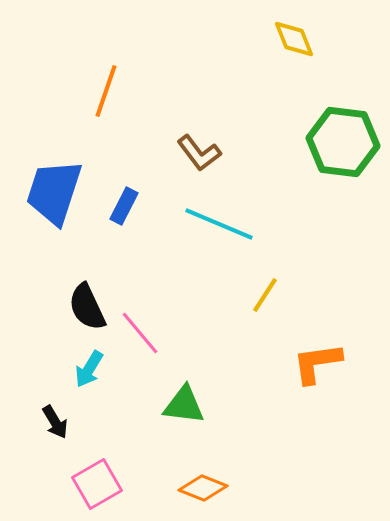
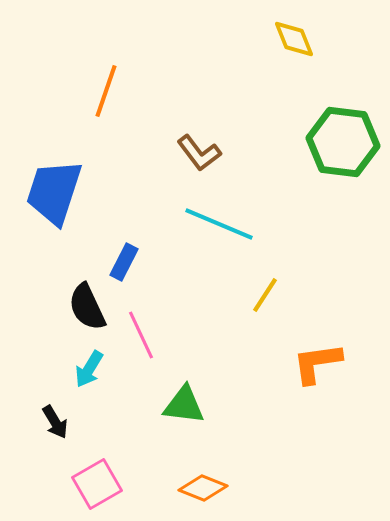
blue rectangle: moved 56 px down
pink line: moved 1 px right, 2 px down; rotated 15 degrees clockwise
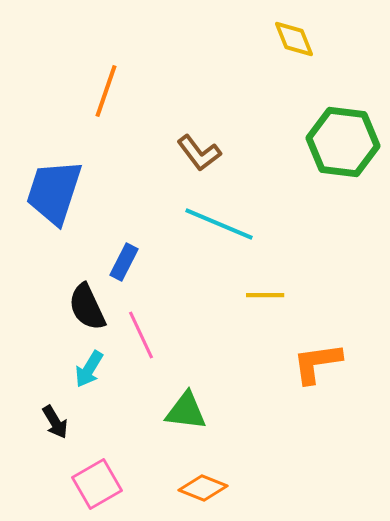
yellow line: rotated 57 degrees clockwise
green triangle: moved 2 px right, 6 px down
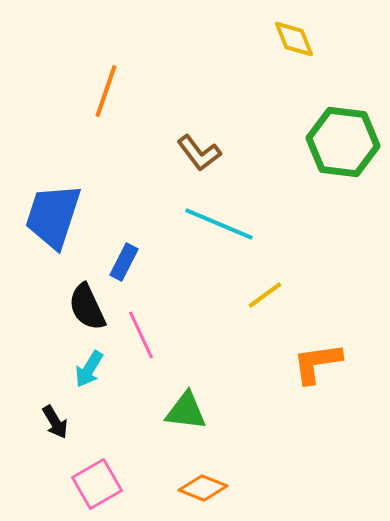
blue trapezoid: moved 1 px left, 24 px down
yellow line: rotated 36 degrees counterclockwise
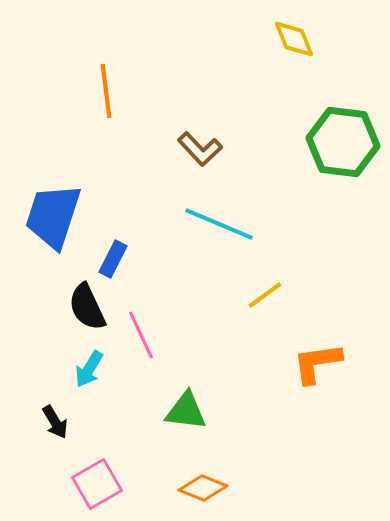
orange line: rotated 26 degrees counterclockwise
brown L-shape: moved 1 px right, 4 px up; rotated 6 degrees counterclockwise
blue rectangle: moved 11 px left, 3 px up
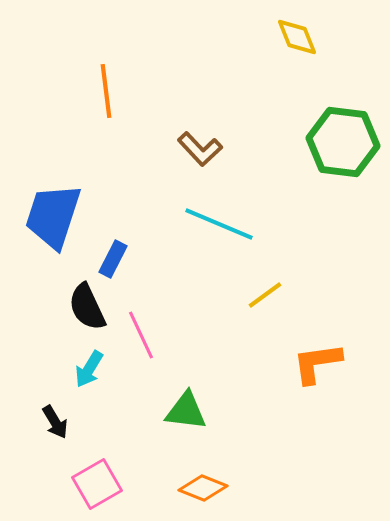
yellow diamond: moved 3 px right, 2 px up
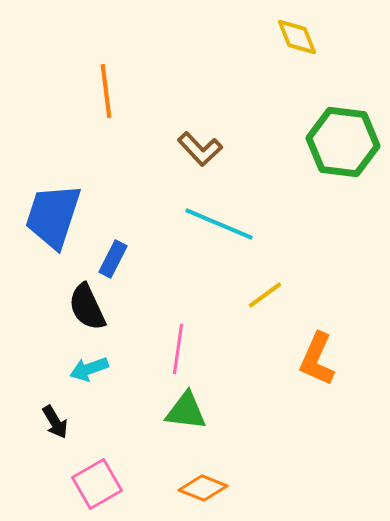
pink line: moved 37 px right, 14 px down; rotated 33 degrees clockwise
orange L-shape: moved 4 px up; rotated 58 degrees counterclockwise
cyan arrow: rotated 39 degrees clockwise
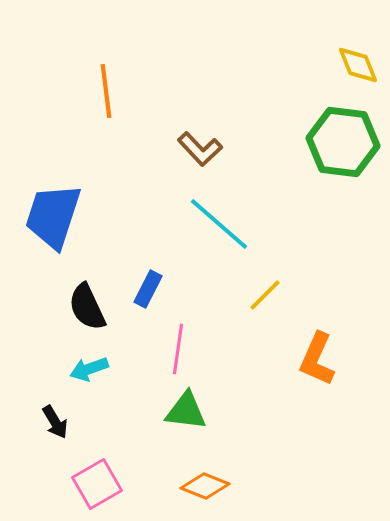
yellow diamond: moved 61 px right, 28 px down
cyan line: rotated 18 degrees clockwise
blue rectangle: moved 35 px right, 30 px down
yellow line: rotated 9 degrees counterclockwise
orange diamond: moved 2 px right, 2 px up
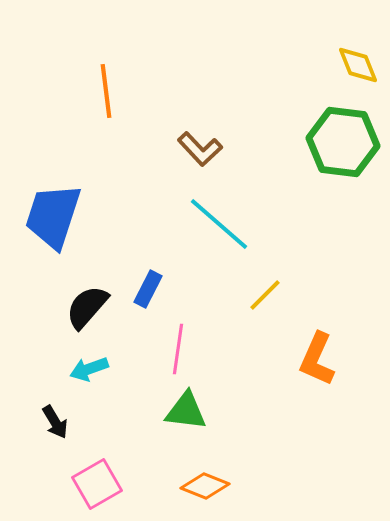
black semicircle: rotated 66 degrees clockwise
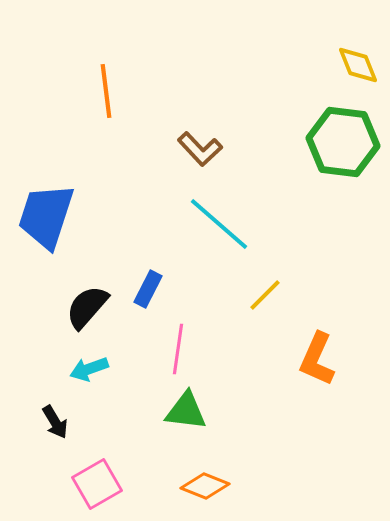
blue trapezoid: moved 7 px left
